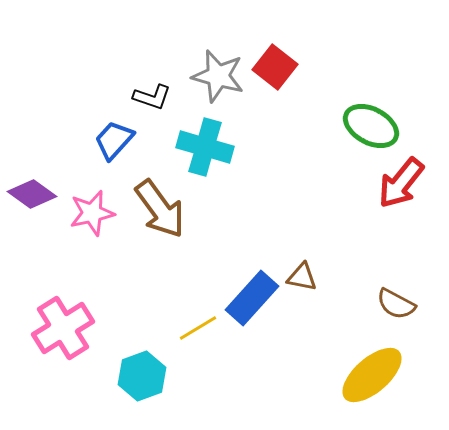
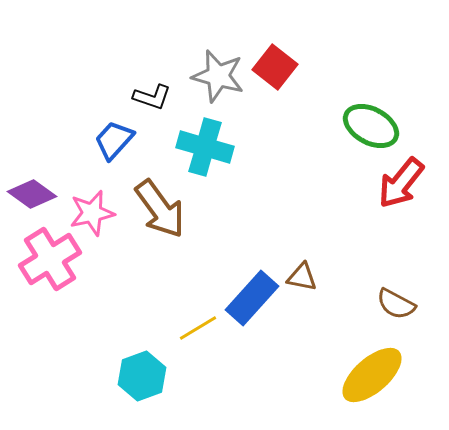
pink cross: moved 13 px left, 69 px up
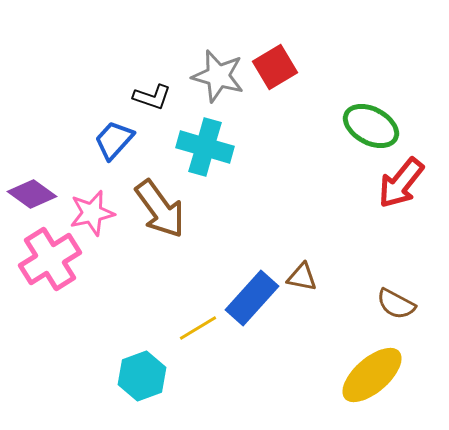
red square: rotated 21 degrees clockwise
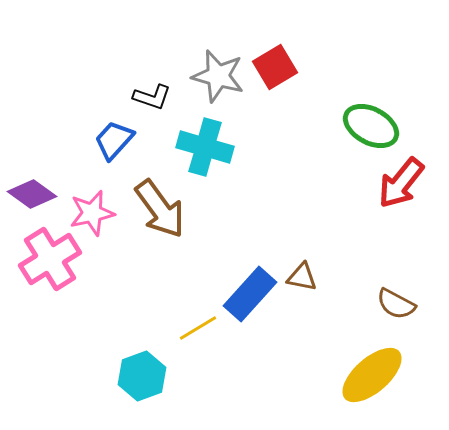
blue rectangle: moved 2 px left, 4 px up
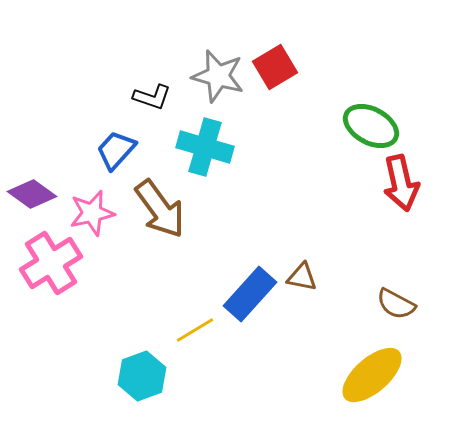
blue trapezoid: moved 2 px right, 10 px down
red arrow: rotated 52 degrees counterclockwise
pink cross: moved 1 px right, 4 px down
yellow line: moved 3 px left, 2 px down
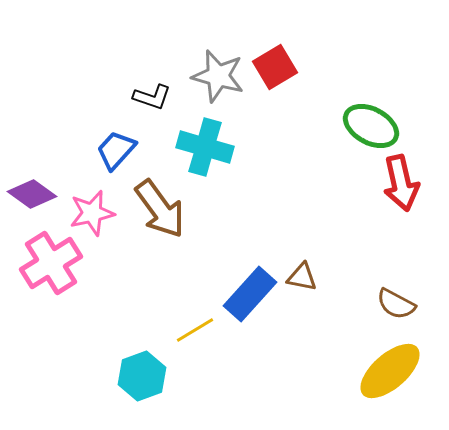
yellow ellipse: moved 18 px right, 4 px up
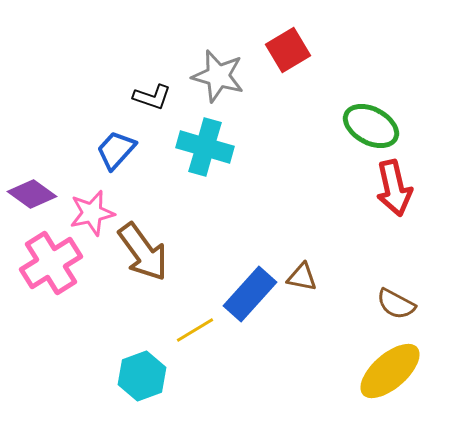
red square: moved 13 px right, 17 px up
red arrow: moved 7 px left, 5 px down
brown arrow: moved 17 px left, 43 px down
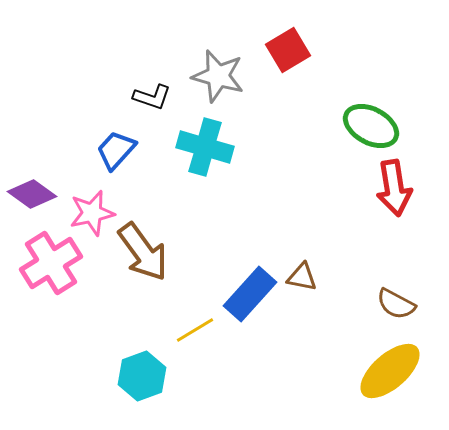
red arrow: rotated 4 degrees clockwise
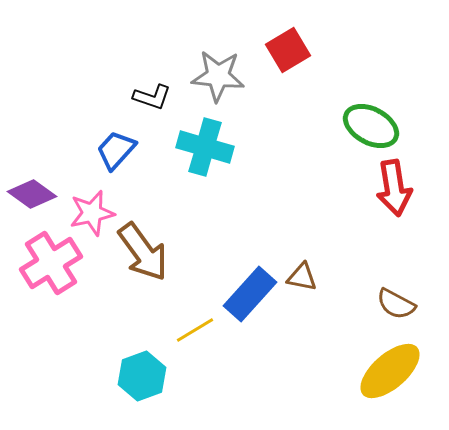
gray star: rotated 10 degrees counterclockwise
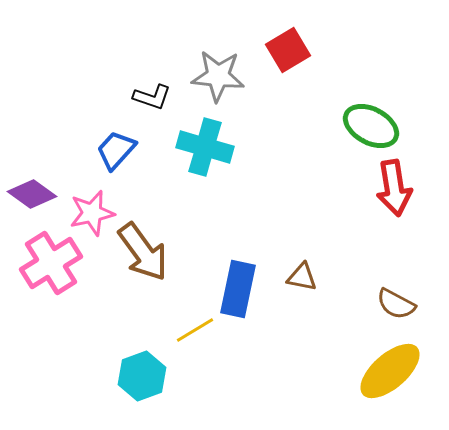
blue rectangle: moved 12 px left, 5 px up; rotated 30 degrees counterclockwise
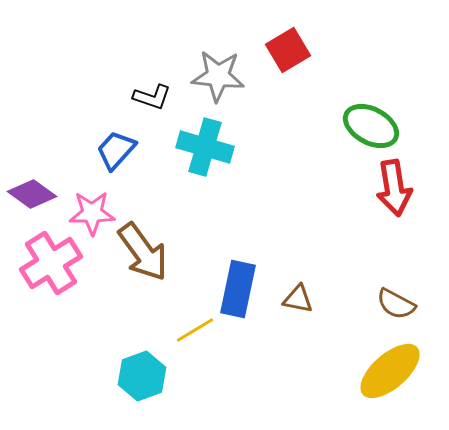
pink star: rotated 12 degrees clockwise
brown triangle: moved 4 px left, 22 px down
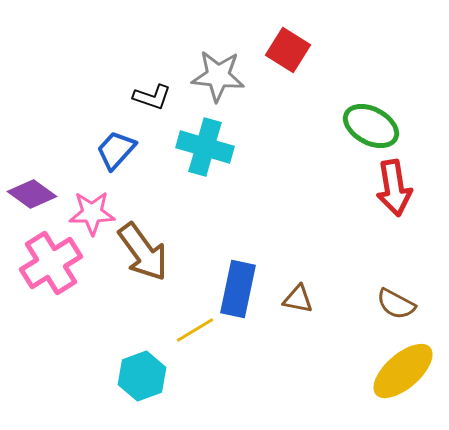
red square: rotated 27 degrees counterclockwise
yellow ellipse: moved 13 px right
